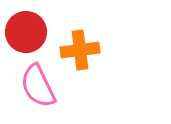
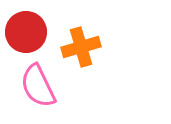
orange cross: moved 1 px right, 3 px up; rotated 9 degrees counterclockwise
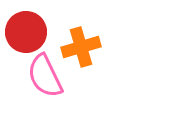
pink semicircle: moved 7 px right, 10 px up
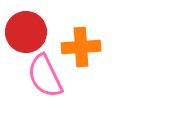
orange cross: rotated 12 degrees clockwise
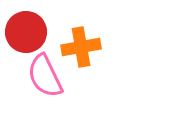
orange cross: rotated 6 degrees counterclockwise
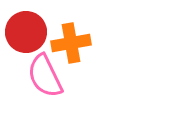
orange cross: moved 10 px left, 4 px up
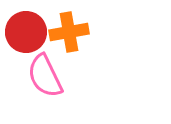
orange cross: moved 2 px left, 11 px up
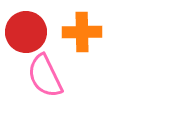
orange cross: moved 13 px right; rotated 9 degrees clockwise
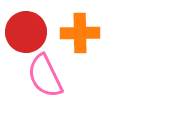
orange cross: moved 2 px left, 1 px down
